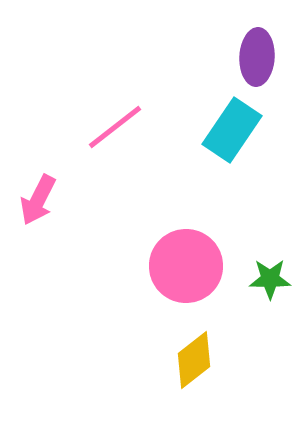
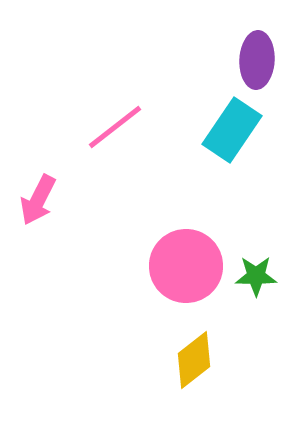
purple ellipse: moved 3 px down
green star: moved 14 px left, 3 px up
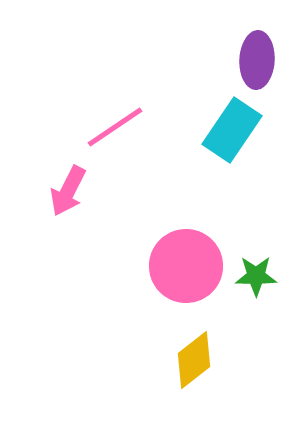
pink line: rotated 4 degrees clockwise
pink arrow: moved 30 px right, 9 px up
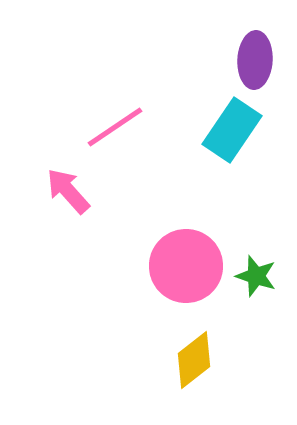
purple ellipse: moved 2 px left
pink arrow: rotated 111 degrees clockwise
green star: rotated 18 degrees clockwise
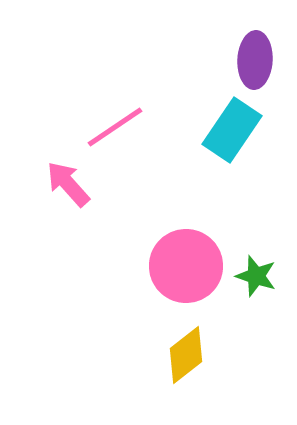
pink arrow: moved 7 px up
yellow diamond: moved 8 px left, 5 px up
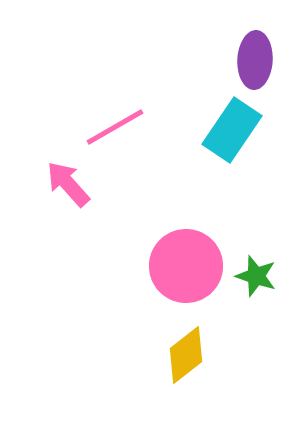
pink line: rotated 4 degrees clockwise
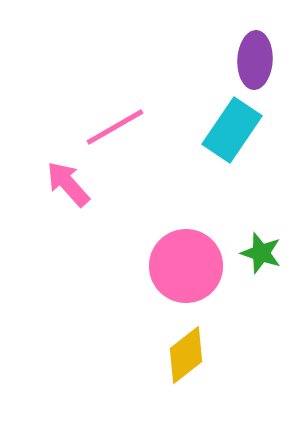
green star: moved 5 px right, 23 px up
